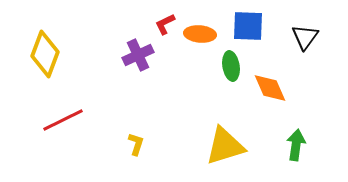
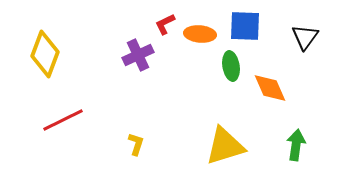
blue square: moved 3 px left
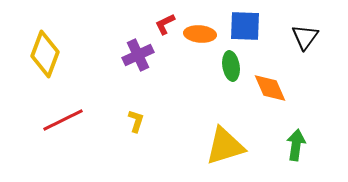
yellow L-shape: moved 23 px up
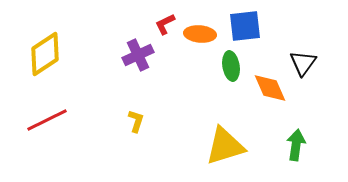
blue square: rotated 8 degrees counterclockwise
black triangle: moved 2 px left, 26 px down
yellow diamond: rotated 36 degrees clockwise
red line: moved 16 px left
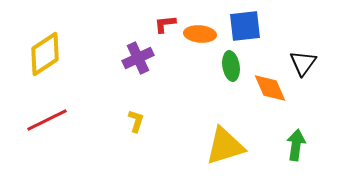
red L-shape: rotated 20 degrees clockwise
purple cross: moved 3 px down
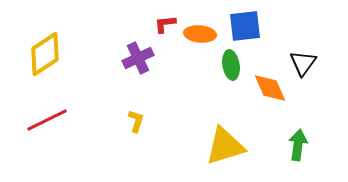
green ellipse: moved 1 px up
green arrow: moved 2 px right
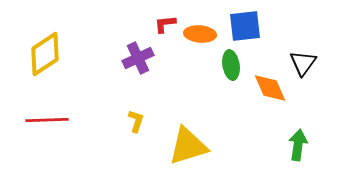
red line: rotated 24 degrees clockwise
yellow triangle: moved 37 px left
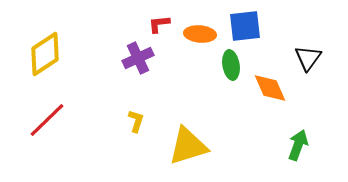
red L-shape: moved 6 px left
black triangle: moved 5 px right, 5 px up
red line: rotated 42 degrees counterclockwise
green arrow: rotated 12 degrees clockwise
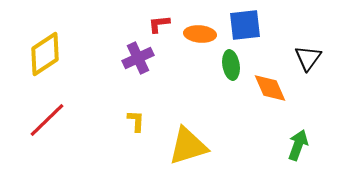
blue square: moved 1 px up
yellow L-shape: rotated 15 degrees counterclockwise
